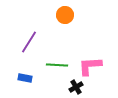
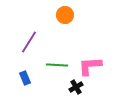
blue rectangle: rotated 56 degrees clockwise
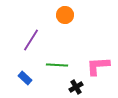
purple line: moved 2 px right, 2 px up
pink L-shape: moved 8 px right
blue rectangle: rotated 24 degrees counterclockwise
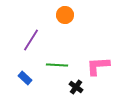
black cross: rotated 24 degrees counterclockwise
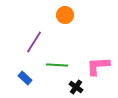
purple line: moved 3 px right, 2 px down
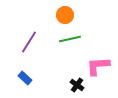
purple line: moved 5 px left
green line: moved 13 px right, 26 px up; rotated 15 degrees counterclockwise
black cross: moved 1 px right, 2 px up
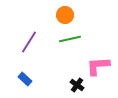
blue rectangle: moved 1 px down
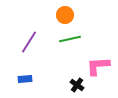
blue rectangle: rotated 48 degrees counterclockwise
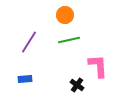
green line: moved 1 px left, 1 px down
pink L-shape: rotated 90 degrees clockwise
